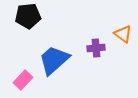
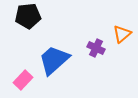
orange triangle: moved 1 px left; rotated 42 degrees clockwise
purple cross: rotated 30 degrees clockwise
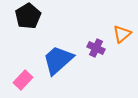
black pentagon: rotated 25 degrees counterclockwise
blue trapezoid: moved 4 px right
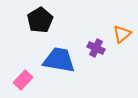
black pentagon: moved 12 px right, 4 px down
blue trapezoid: moved 1 px right; rotated 52 degrees clockwise
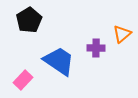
black pentagon: moved 11 px left
purple cross: rotated 24 degrees counterclockwise
blue trapezoid: moved 1 px down; rotated 24 degrees clockwise
